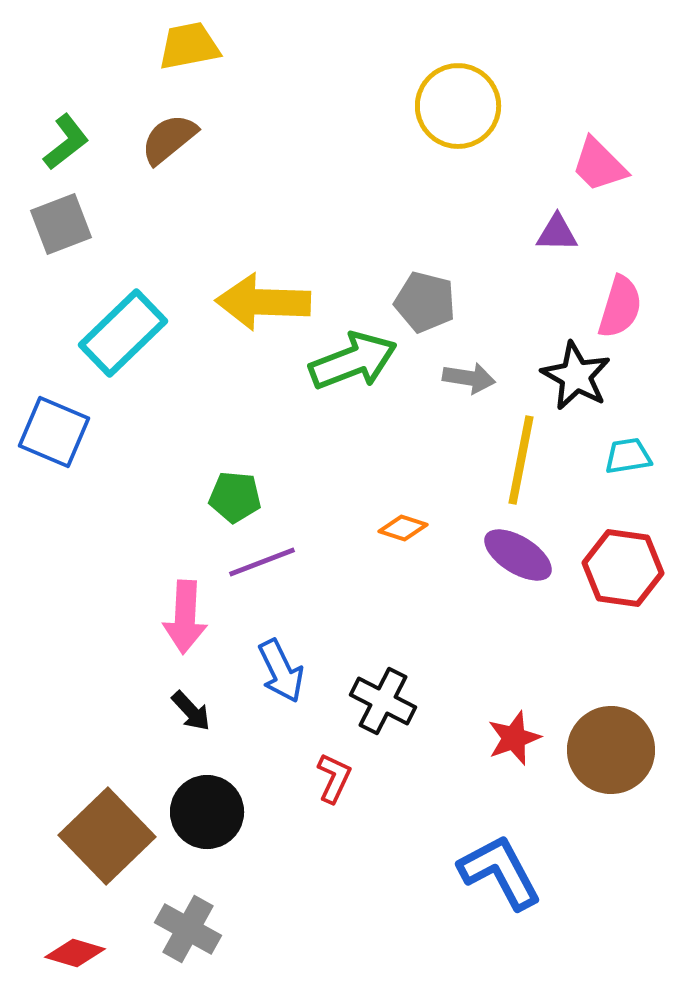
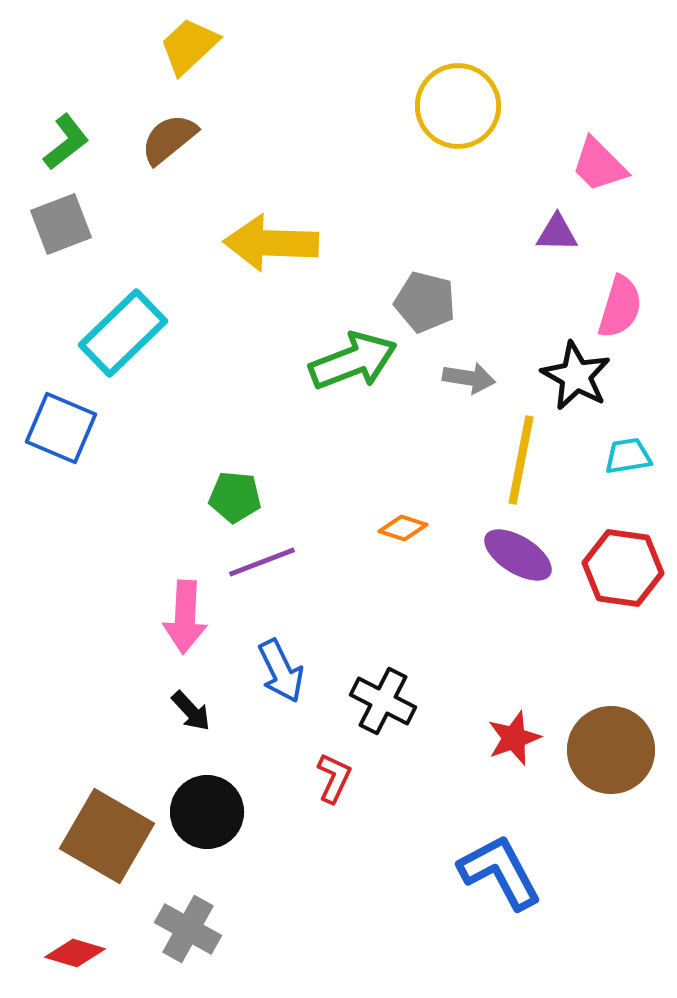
yellow trapezoid: rotated 32 degrees counterclockwise
yellow arrow: moved 8 px right, 59 px up
blue square: moved 7 px right, 4 px up
brown square: rotated 16 degrees counterclockwise
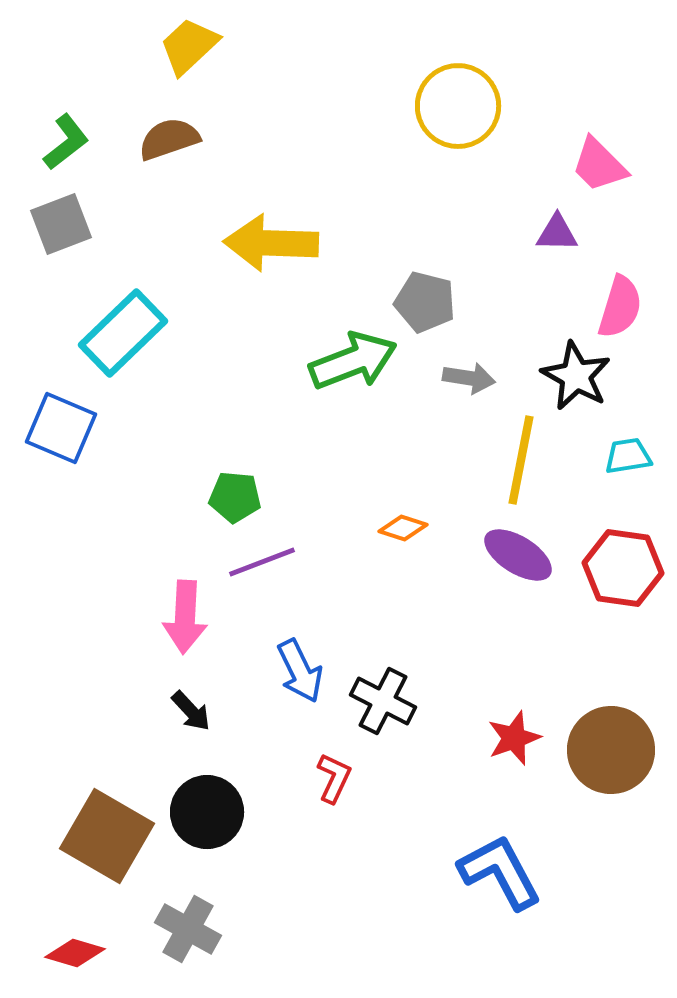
brown semicircle: rotated 20 degrees clockwise
blue arrow: moved 19 px right
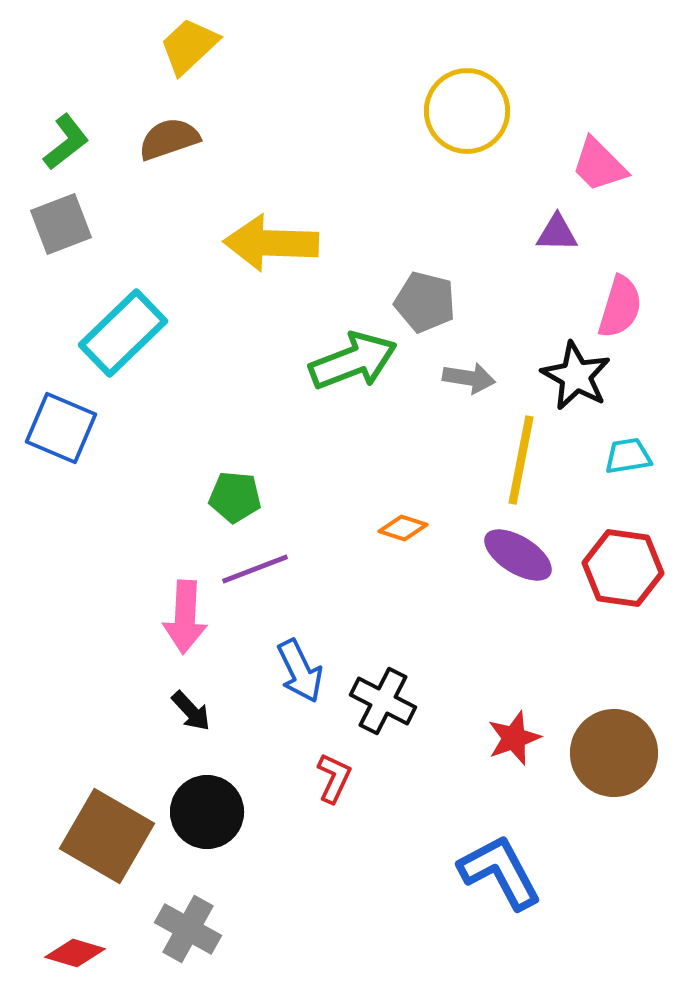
yellow circle: moved 9 px right, 5 px down
purple line: moved 7 px left, 7 px down
brown circle: moved 3 px right, 3 px down
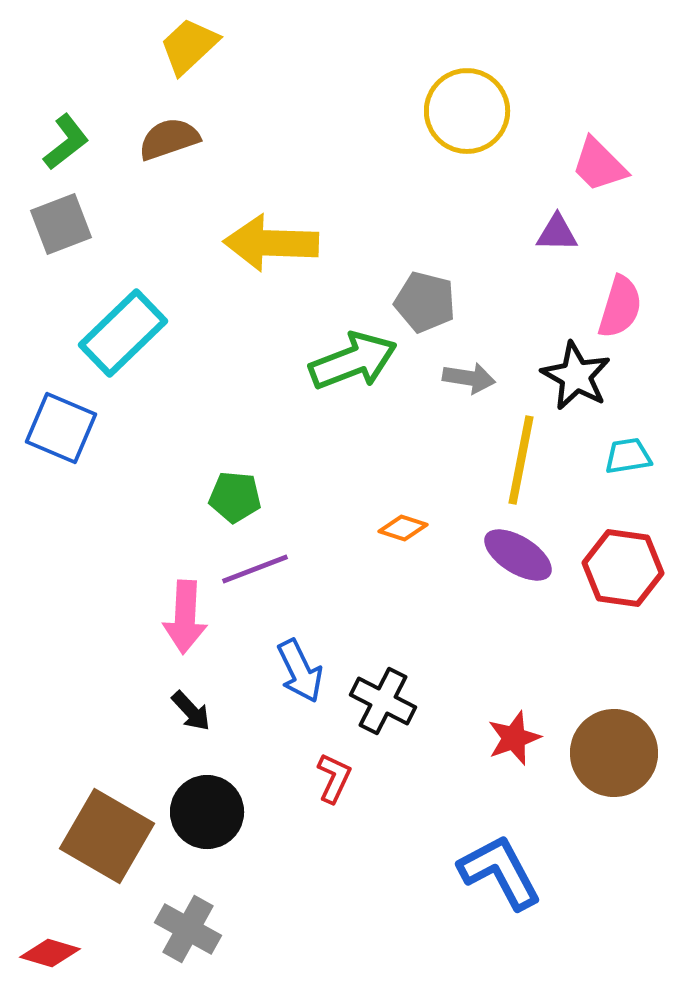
red diamond: moved 25 px left
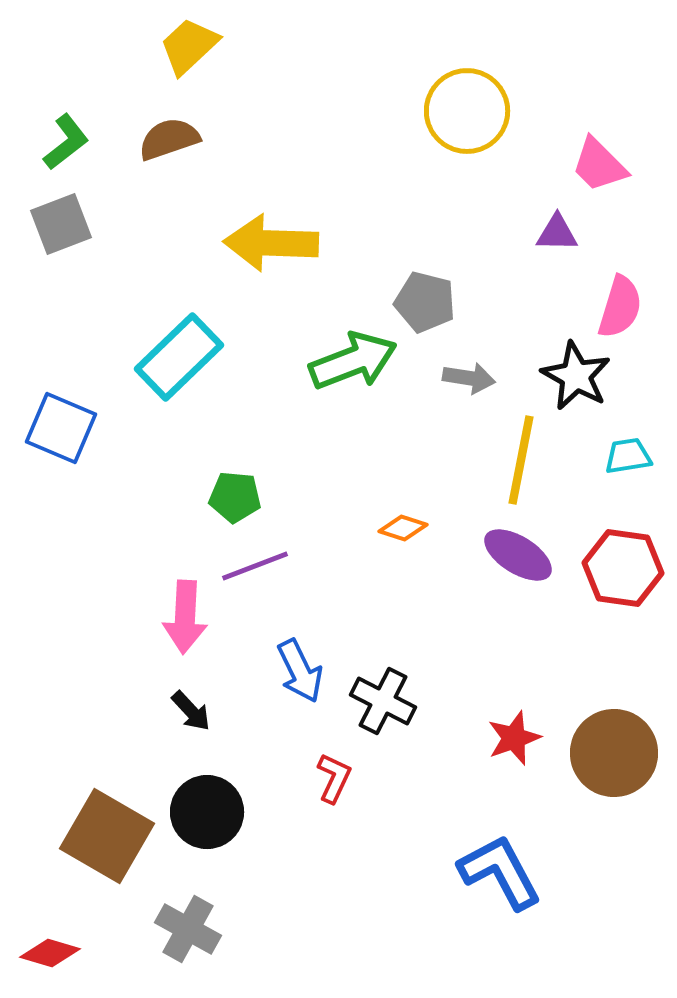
cyan rectangle: moved 56 px right, 24 px down
purple line: moved 3 px up
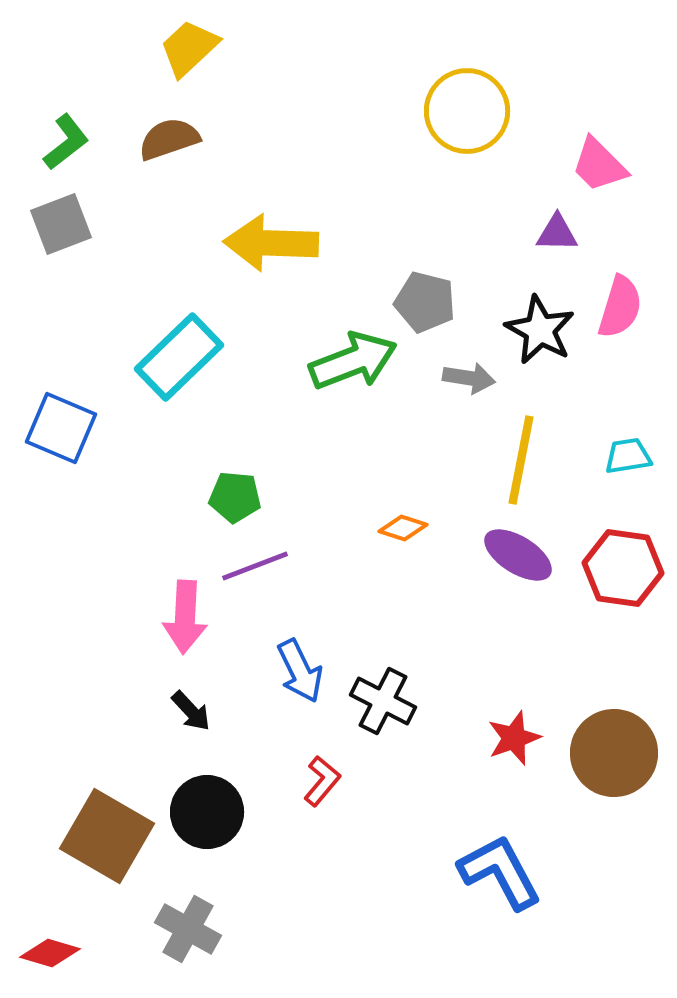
yellow trapezoid: moved 2 px down
black star: moved 36 px left, 46 px up
red L-shape: moved 12 px left, 3 px down; rotated 15 degrees clockwise
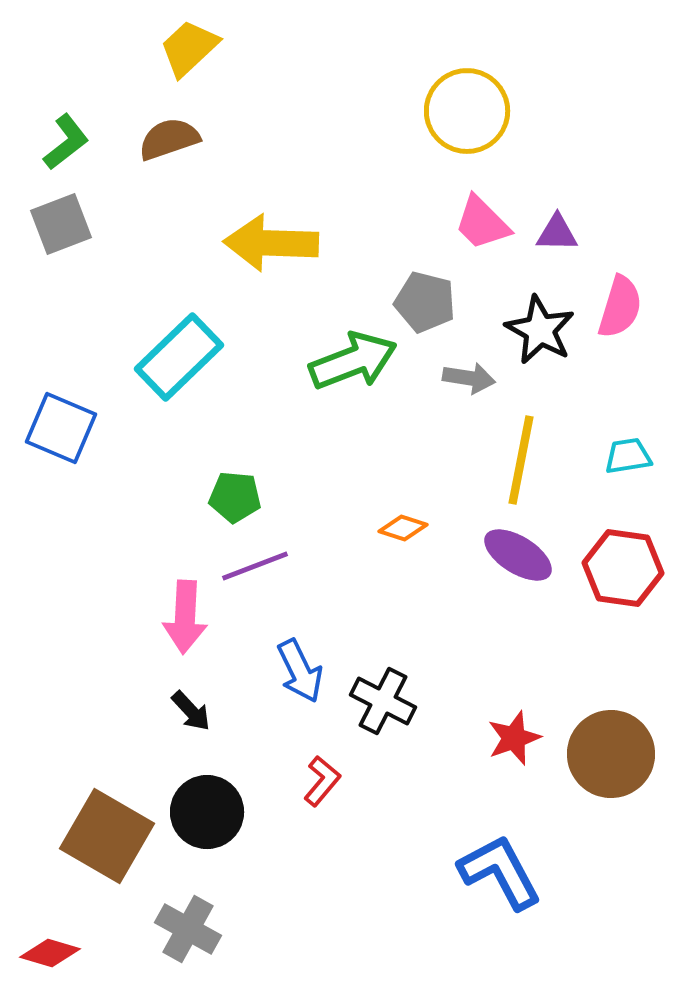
pink trapezoid: moved 117 px left, 58 px down
brown circle: moved 3 px left, 1 px down
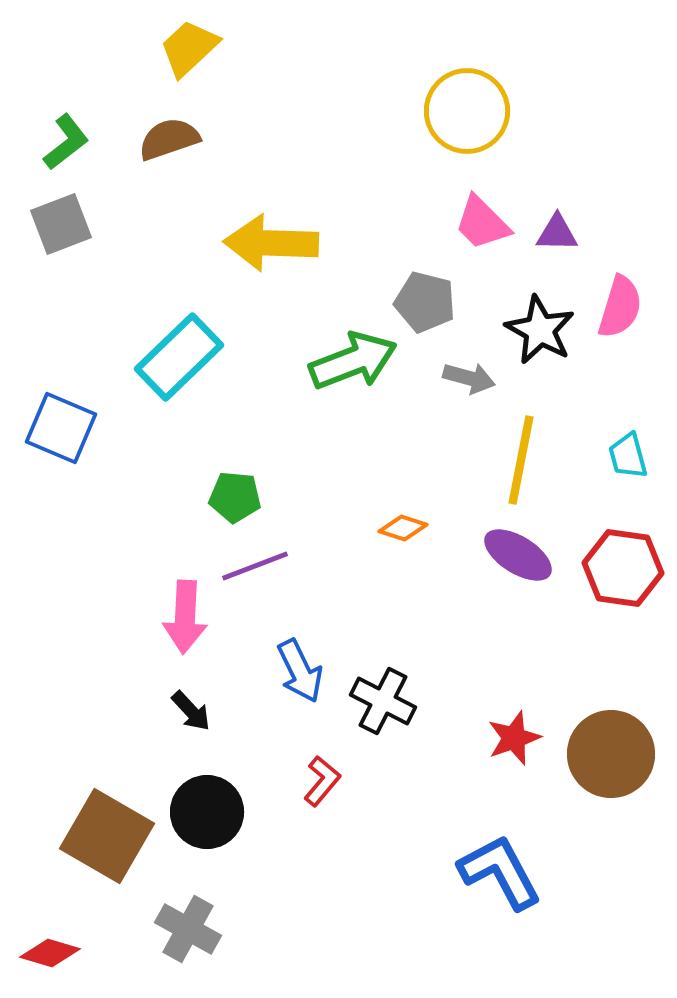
gray arrow: rotated 6 degrees clockwise
cyan trapezoid: rotated 96 degrees counterclockwise
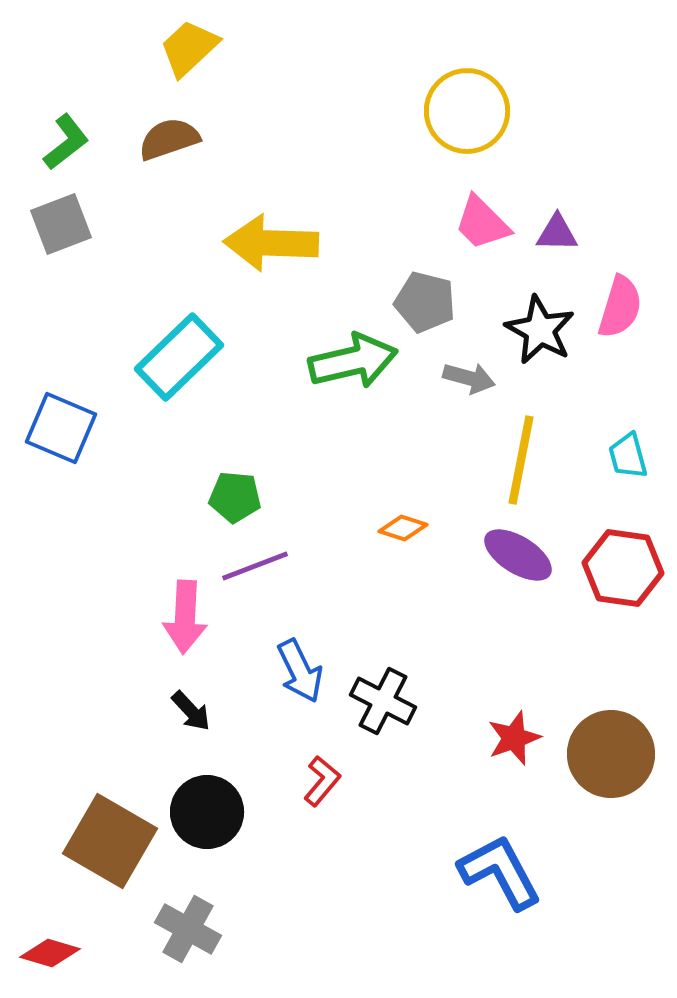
green arrow: rotated 8 degrees clockwise
brown square: moved 3 px right, 5 px down
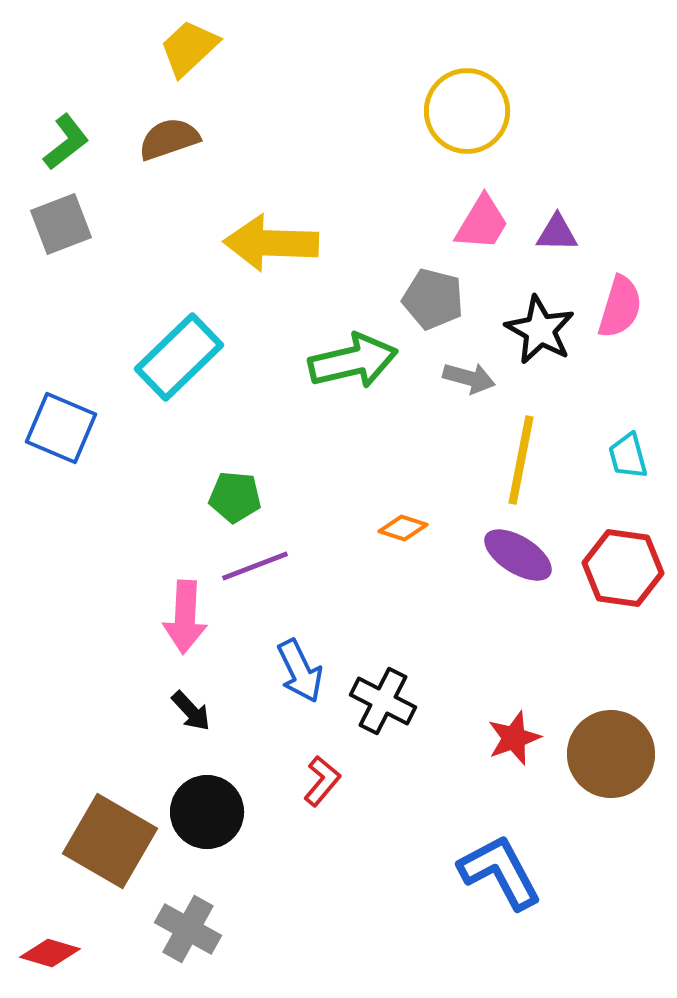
pink trapezoid: rotated 104 degrees counterclockwise
gray pentagon: moved 8 px right, 3 px up
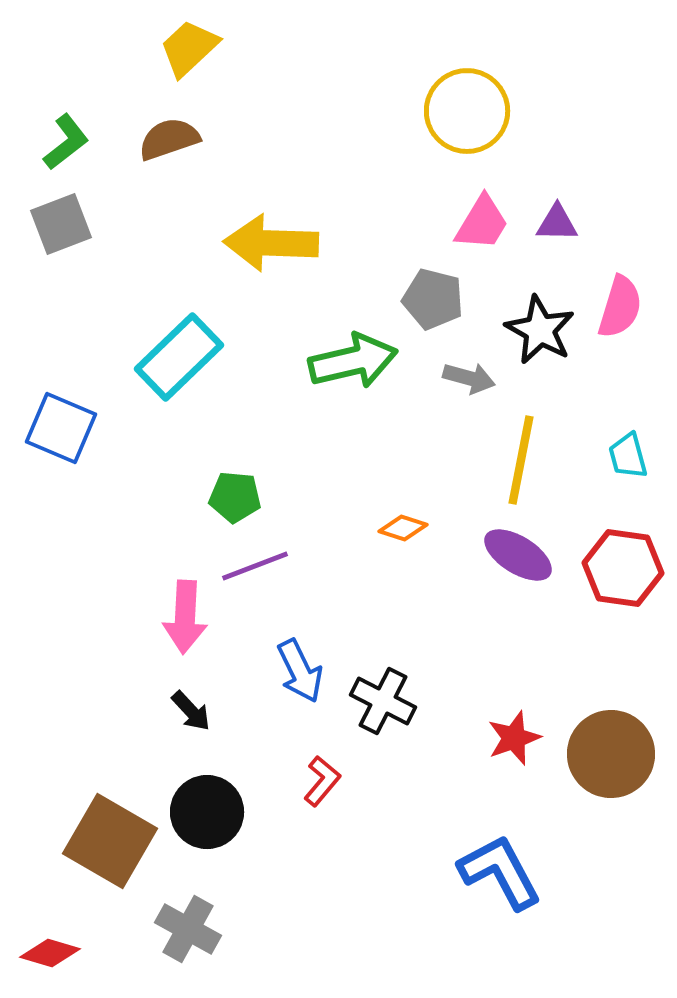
purple triangle: moved 10 px up
